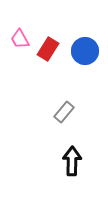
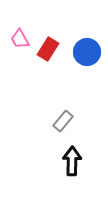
blue circle: moved 2 px right, 1 px down
gray rectangle: moved 1 px left, 9 px down
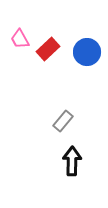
red rectangle: rotated 15 degrees clockwise
